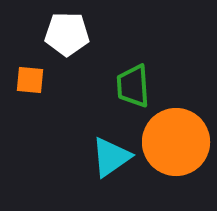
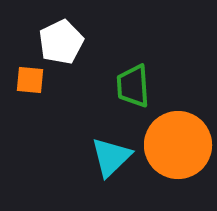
white pentagon: moved 6 px left, 8 px down; rotated 27 degrees counterclockwise
orange circle: moved 2 px right, 3 px down
cyan triangle: rotated 9 degrees counterclockwise
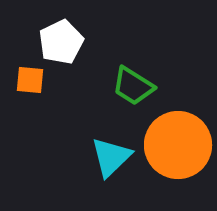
green trapezoid: rotated 54 degrees counterclockwise
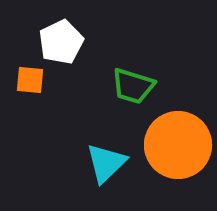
green trapezoid: rotated 15 degrees counterclockwise
cyan triangle: moved 5 px left, 6 px down
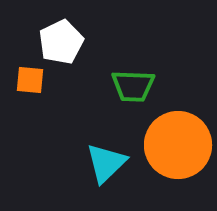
green trapezoid: rotated 15 degrees counterclockwise
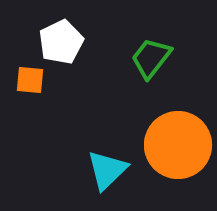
green trapezoid: moved 18 px right, 28 px up; rotated 126 degrees clockwise
cyan triangle: moved 1 px right, 7 px down
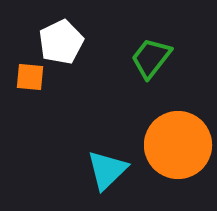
orange square: moved 3 px up
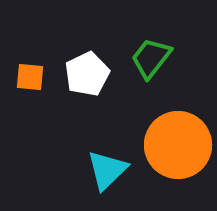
white pentagon: moved 26 px right, 32 px down
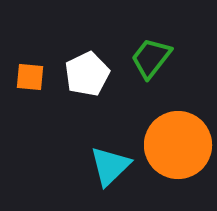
cyan triangle: moved 3 px right, 4 px up
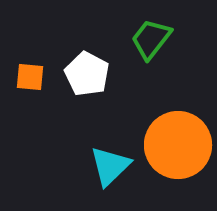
green trapezoid: moved 19 px up
white pentagon: rotated 18 degrees counterclockwise
